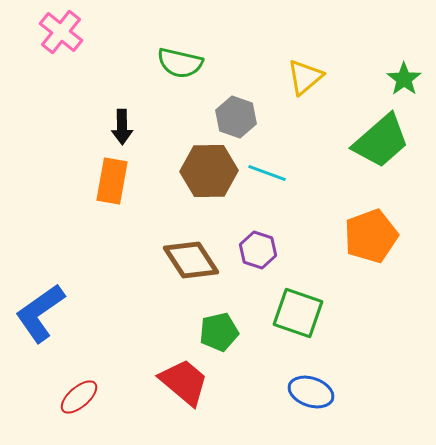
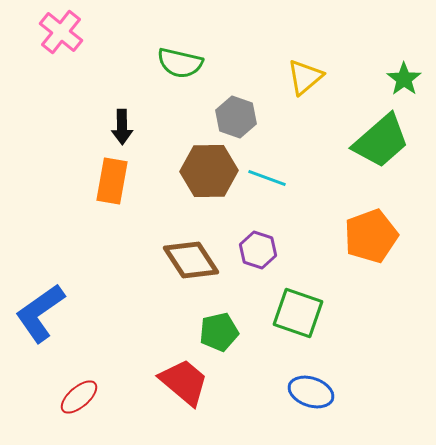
cyan line: moved 5 px down
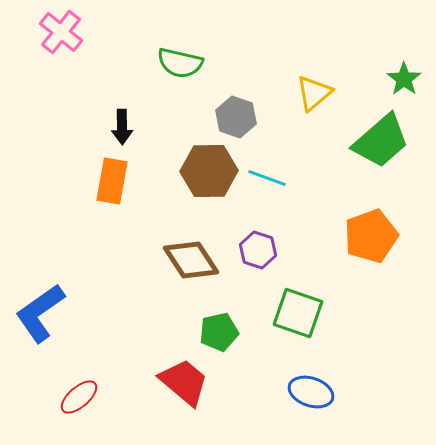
yellow triangle: moved 9 px right, 16 px down
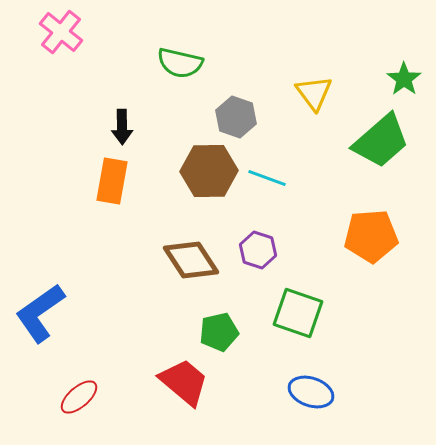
yellow triangle: rotated 27 degrees counterclockwise
orange pentagon: rotated 16 degrees clockwise
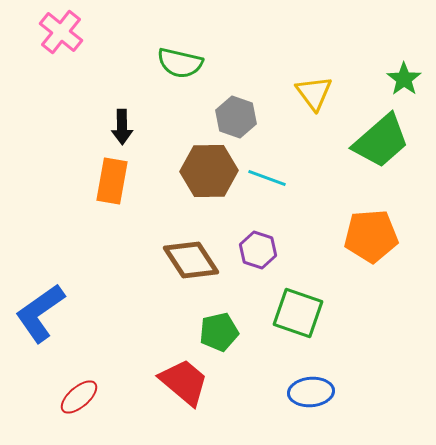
blue ellipse: rotated 24 degrees counterclockwise
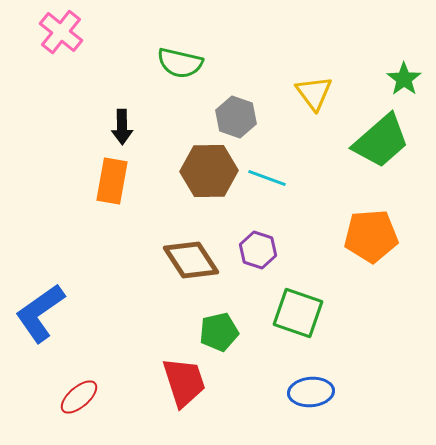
red trapezoid: rotated 32 degrees clockwise
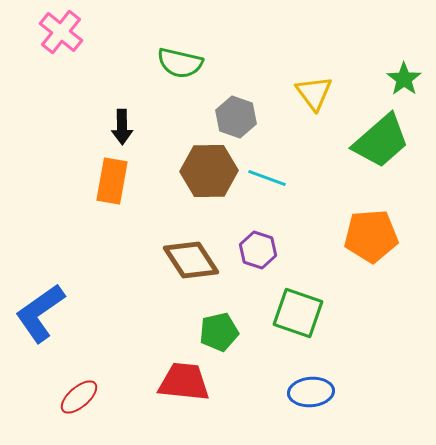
red trapezoid: rotated 66 degrees counterclockwise
